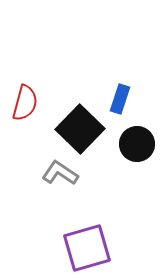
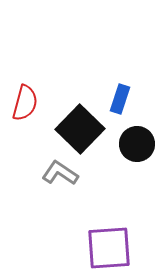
purple square: moved 22 px right; rotated 12 degrees clockwise
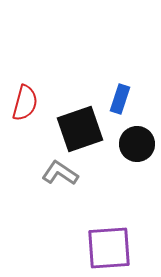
black square: rotated 27 degrees clockwise
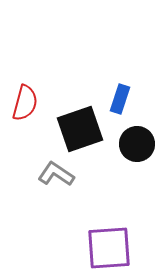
gray L-shape: moved 4 px left, 1 px down
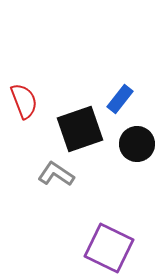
blue rectangle: rotated 20 degrees clockwise
red semicircle: moved 1 px left, 2 px up; rotated 36 degrees counterclockwise
purple square: rotated 30 degrees clockwise
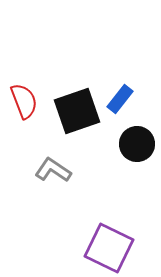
black square: moved 3 px left, 18 px up
gray L-shape: moved 3 px left, 4 px up
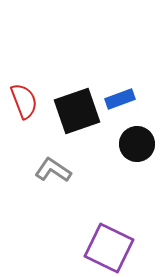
blue rectangle: rotated 32 degrees clockwise
